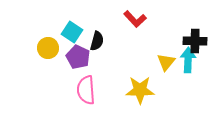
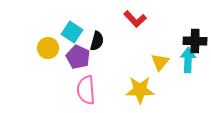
yellow triangle: moved 6 px left
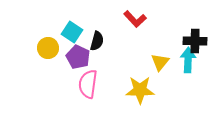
pink semicircle: moved 2 px right, 6 px up; rotated 12 degrees clockwise
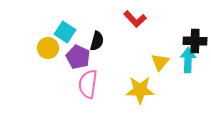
cyan square: moved 7 px left
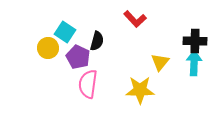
cyan arrow: moved 6 px right, 3 px down
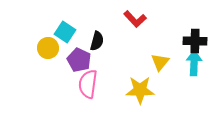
purple pentagon: moved 1 px right, 3 px down
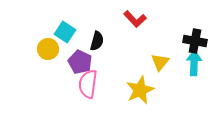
black cross: rotated 10 degrees clockwise
yellow circle: moved 1 px down
purple pentagon: moved 1 px right, 2 px down
yellow star: rotated 24 degrees counterclockwise
